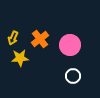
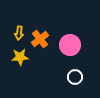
yellow arrow: moved 6 px right, 5 px up; rotated 16 degrees counterclockwise
yellow star: moved 1 px up
white circle: moved 2 px right, 1 px down
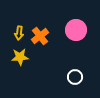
orange cross: moved 3 px up
pink circle: moved 6 px right, 15 px up
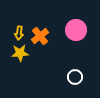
yellow star: moved 4 px up
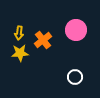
orange cross: moved 3 px right, 4 px down
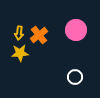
orange cross: moved 4 px left, 5 px up
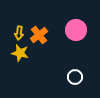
yellow star: rotated 18 degrees clockwise
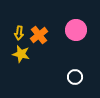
yellow star: moved 1 px right, 1 px down
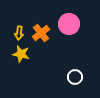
pink circle: moved 7 px left, 6 px up
orange cross: moved 2 px right, 2 px up
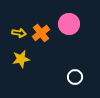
yellow arrow: rotated 88 degrees counterclockwise
yellow star: moved 5 px down; rotated 24 degrees counterclockwise
